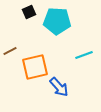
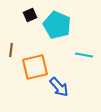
black square: moved 1 px right, 3 px down
cyan pentagon: moved 4 px down; rotated 20 degrees clockwise
brown line: moved 1 px right, 1 px up; rotated 56 degrees counterclockwise
cyan line: rotated 30 degrees clockwise
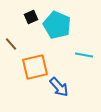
black square: moved 1 px right, 2 px down
brown line: moved 6 px up; rotated 48 degrees counterclockwise
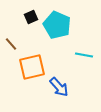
orange square: moved 3 px left
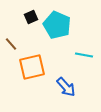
blue arrow: moved 7 px right
